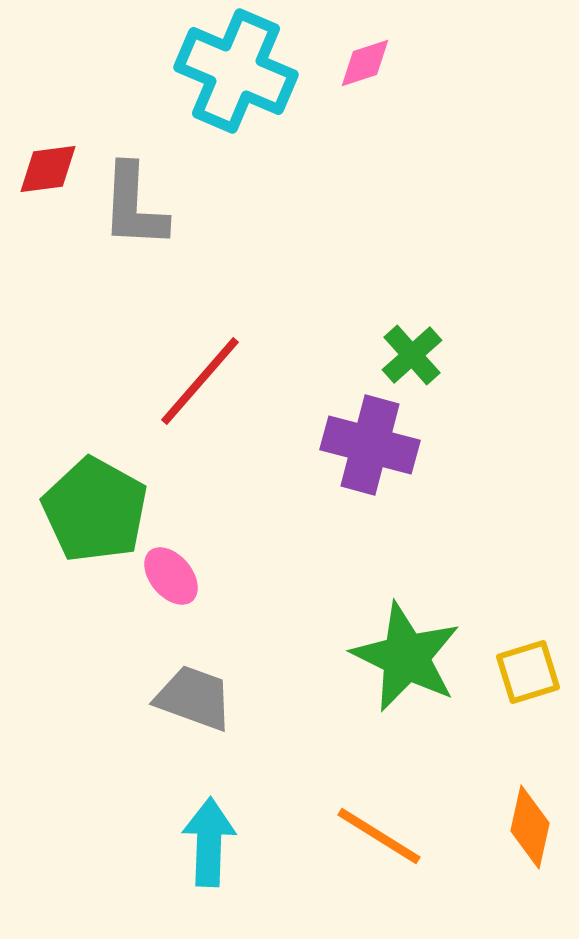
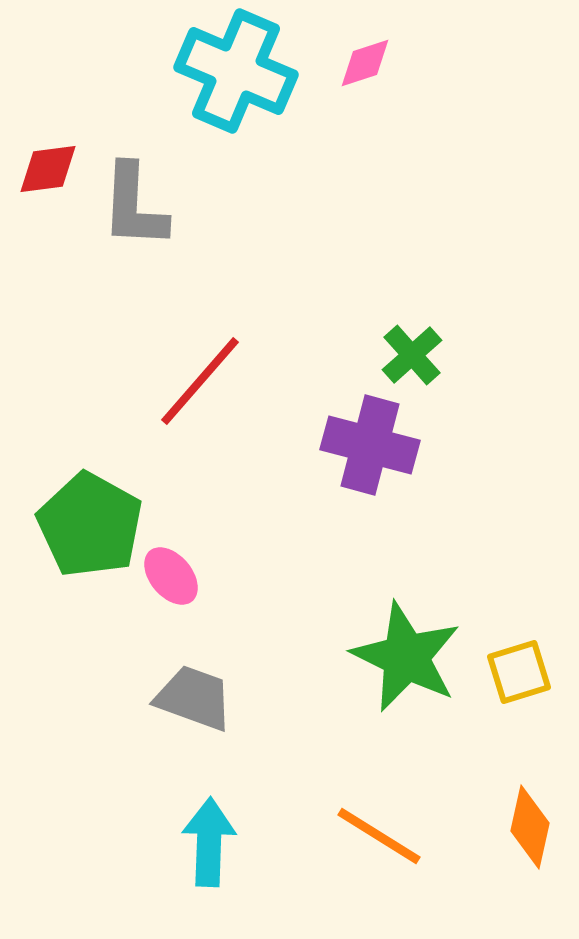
green pentagon: moved 5 px left, 15 px down
yellow square: moved 9 px left
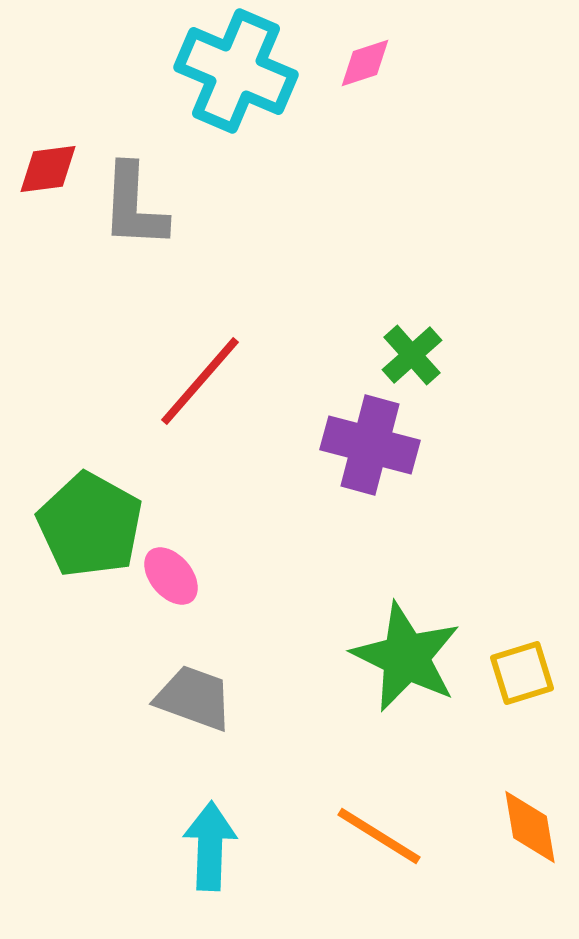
yellow square: moved 3 px right, 1 px down
orange diamond: rotated 22 degrees counterclockwise
cyan arrow: moved 1 px right, 4 px down
